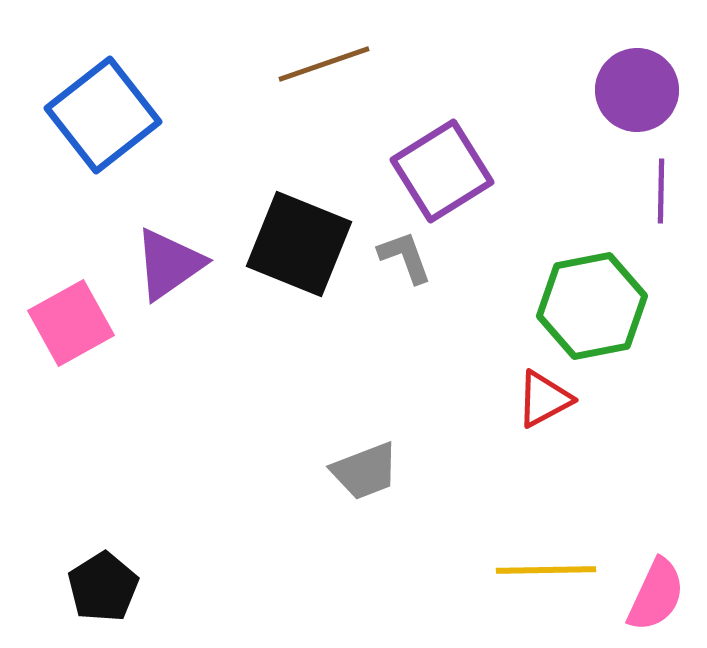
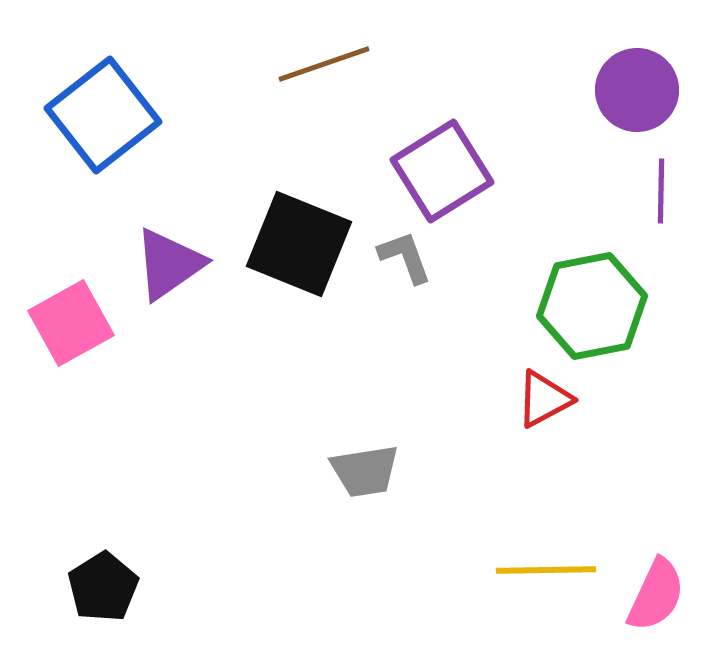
gray trapezoid: rotated 12 degrees clockwise
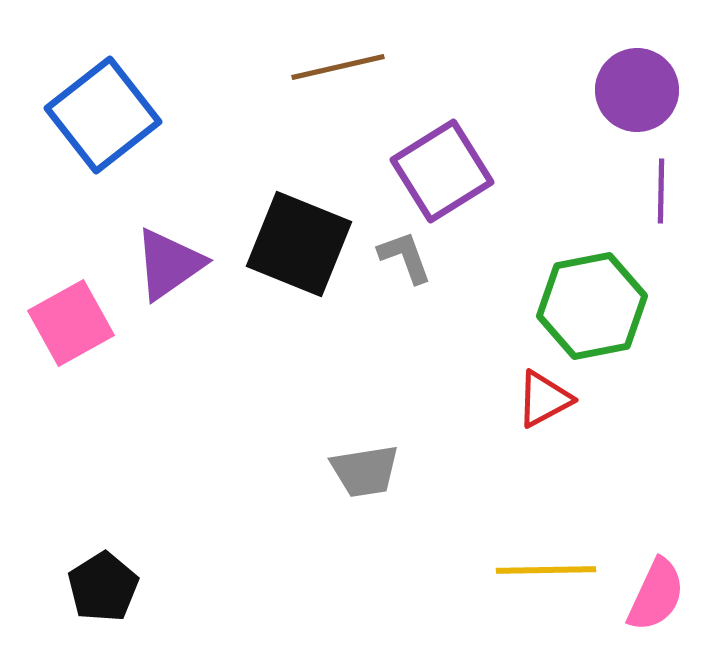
brown line: moved 14 px right, 3 px down; rotated 6 degrees clockwise
